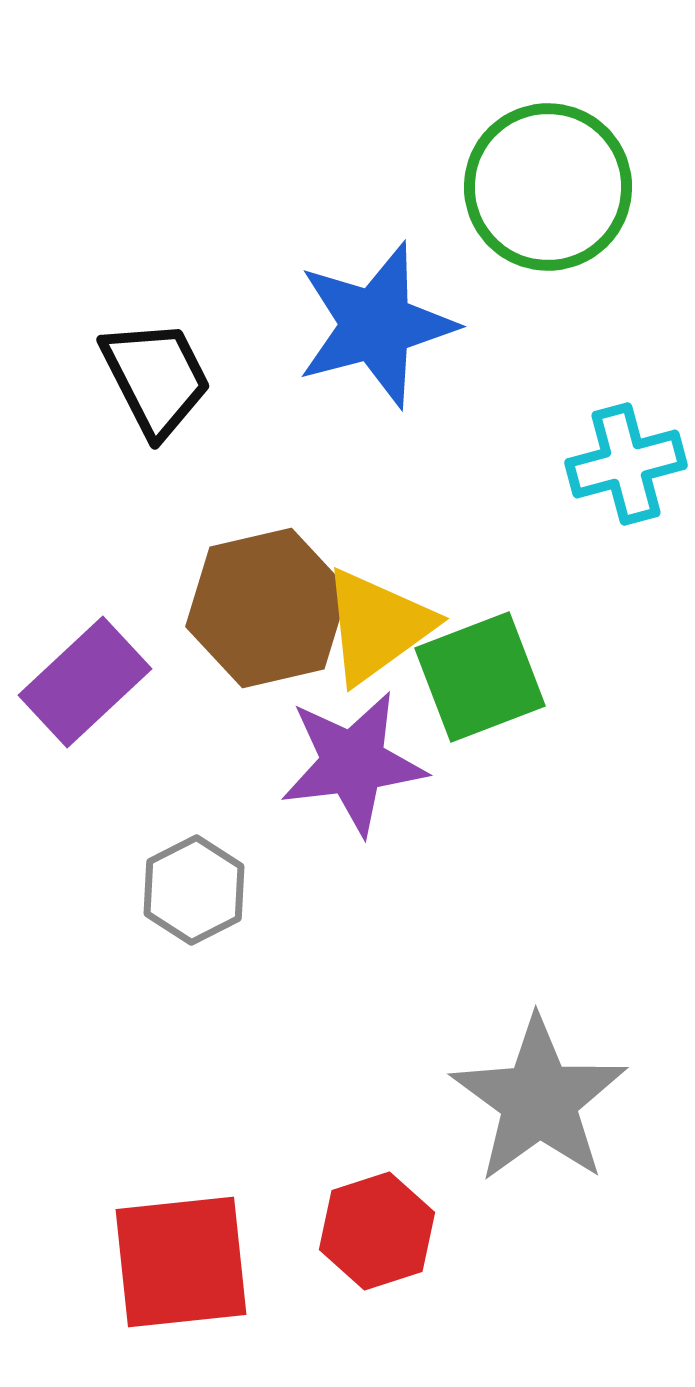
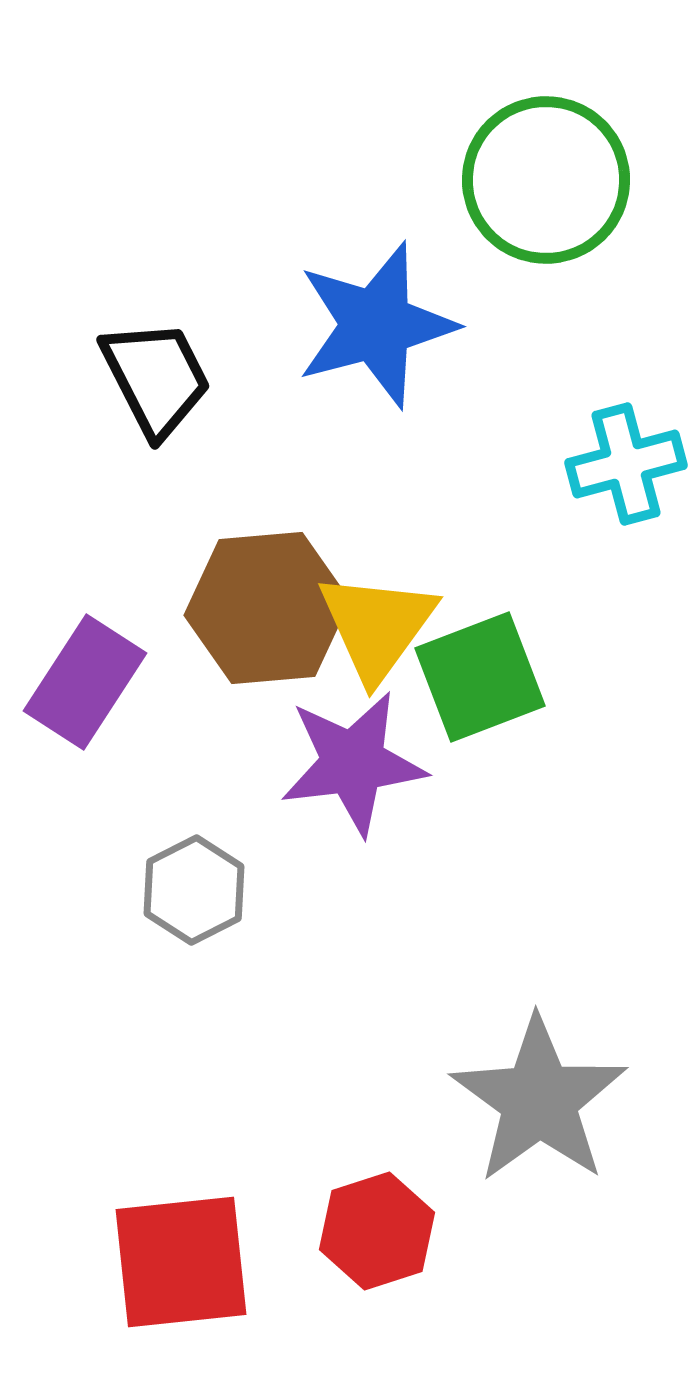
green circle: moved 2 px left, 7 px up
brown hexagon: rotated 8 degrees clockwise
yellow triangle: rotated 18 degrees counterclockwise
purple rectangle: rotated 14 degrees counterclockwise
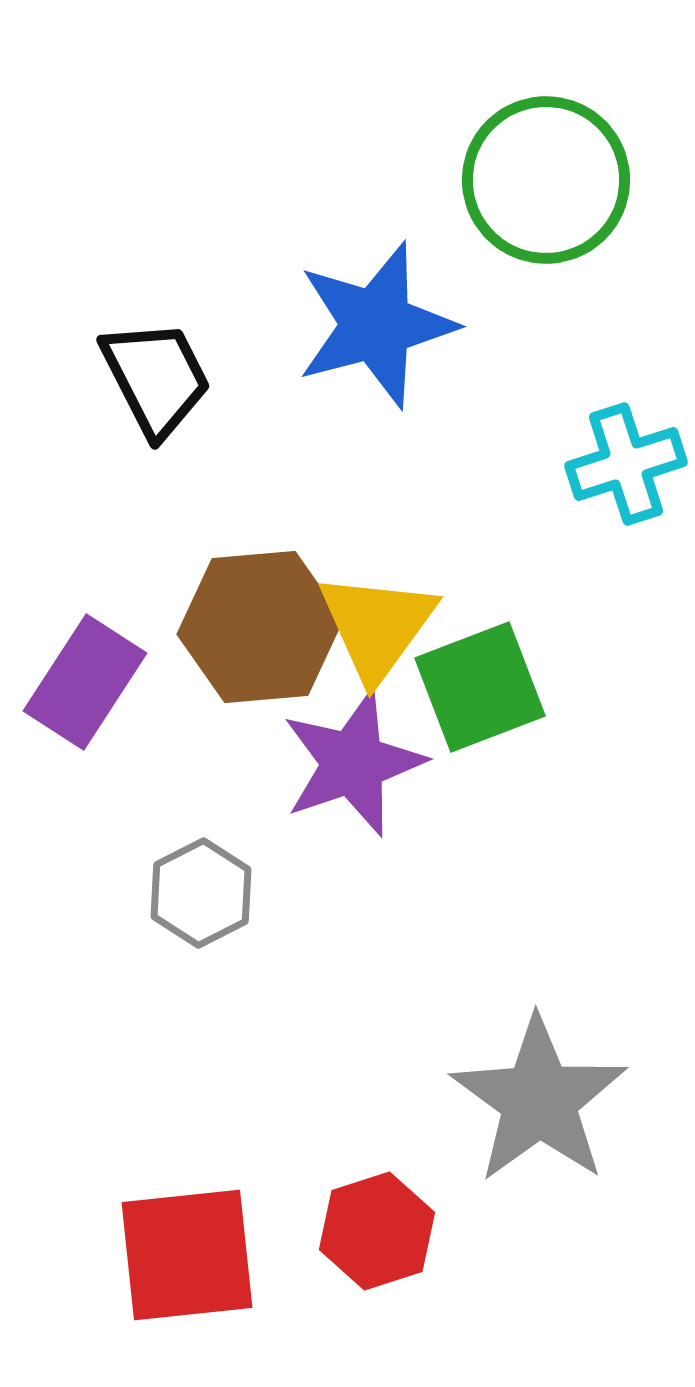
cyan cross: rotated 3 degrees counterclockwise
brown hexagon: moved 7 px left, 19 px down
green square: moved 10 px down
purple star: rotated 12 degrees counterclockwise
gray hexagon: moved 7 px right, 3 px down
red square: moved 6 px right, 7 px up
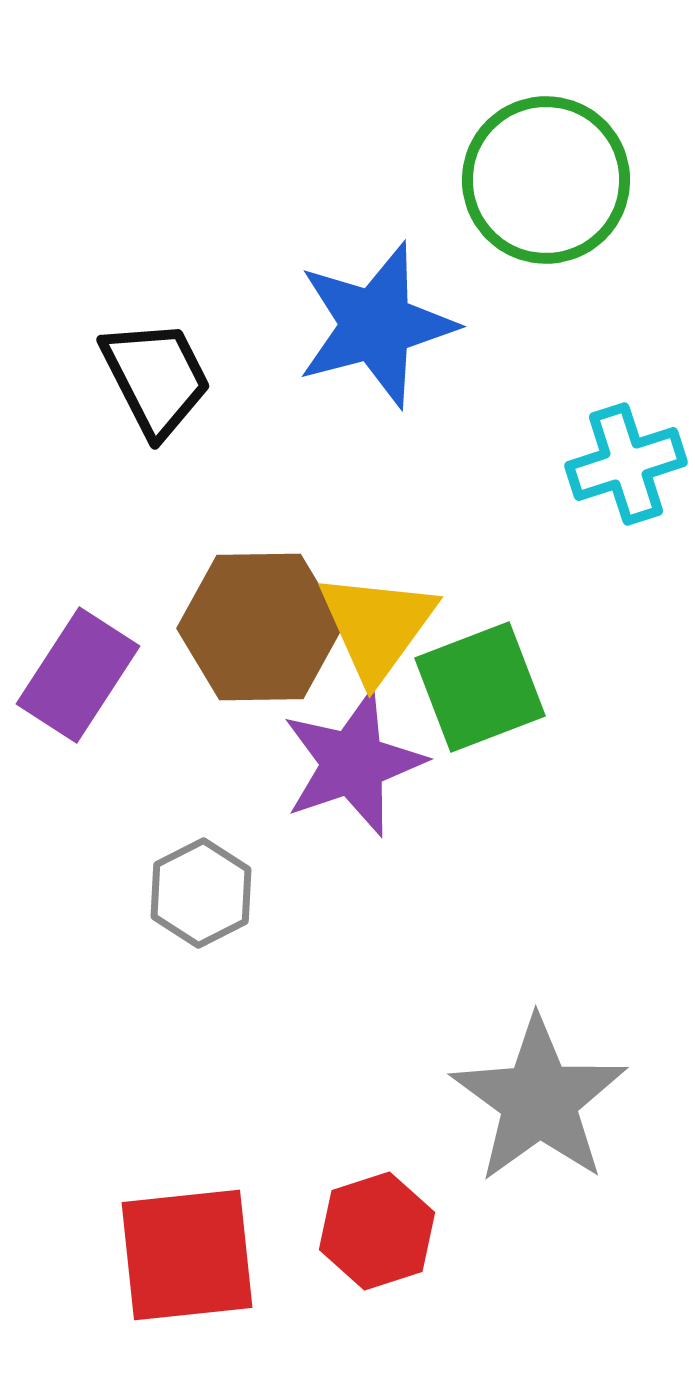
brown hexagon: rotated 4 degrees clockwise
purple rectangle: moved 7 px left, 7 px up
